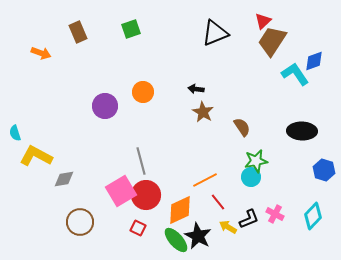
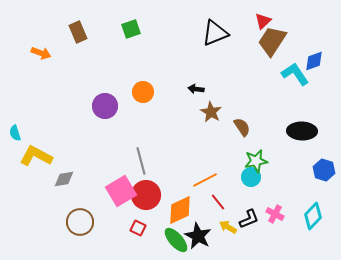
brown star: moved 8 px right
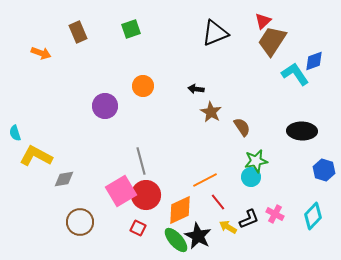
orange circle: moved 6 px up
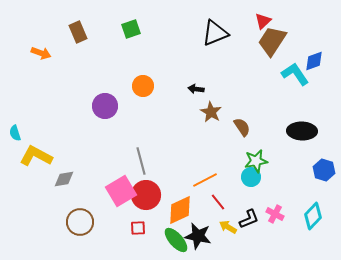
red square: rotated 28 degrees counterclockwise
black star: rotated 16 degrees counterclockwise
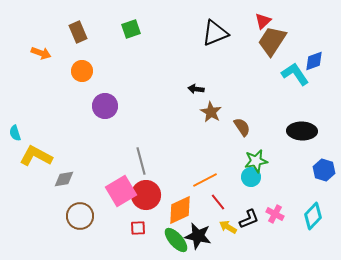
orange circle: moved 61 px left, 15 px up
brown circle: moved 6 px up
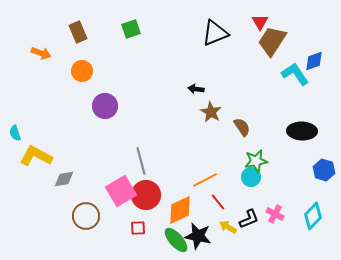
red triangle: moved 3 px left, 1 px down; rotated 18 degrees counterclockwise
brown circle: moved 6 px right
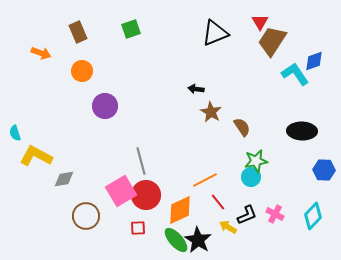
blue hexagon: rotated 15 degrees counterclockwise
black L-shape: moved 2 px left, 4 px up
black star: moved 4 px down; rotated 20 degrees clockwise
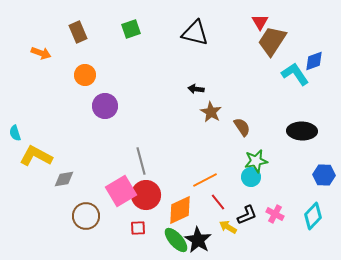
black triangle: moved 20 px left; rotated 36 degrees clockwise
orange circle: moved 3 px right, 4 px down
blue hexagon: moved 5 px down
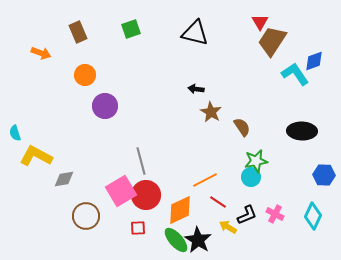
red line: rotated 18 degrees counterclockwise
cyan diamond: rotated 20 degrees counterclockwise
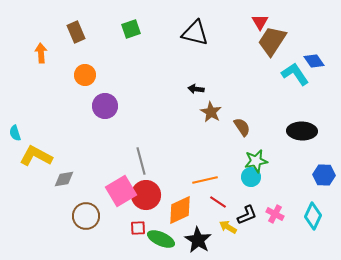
brown rectangle: moved 2 px left
orange arrow: rotated 114 degrees counterclockwise
blue diamond: rotated 75 degrees clockwise
orange line: rotated 15 degrees clockwise
green ellipse: moved 15 px left, 1 px up; rotated 24 degrees counterclockwise
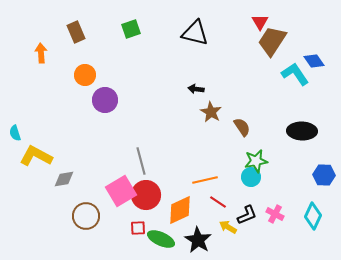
purple circle: moved 6 px up
